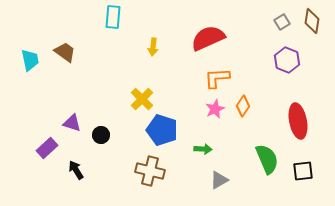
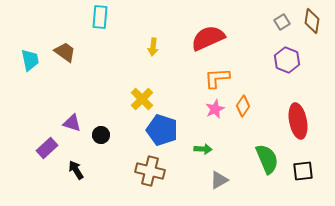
cyan rectangle: moved 13 px left
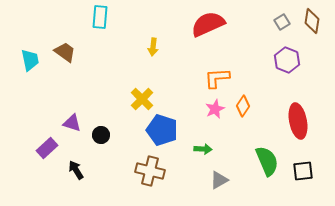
red semicircle: moved 14 px up
green semicircle: moved 2 px down
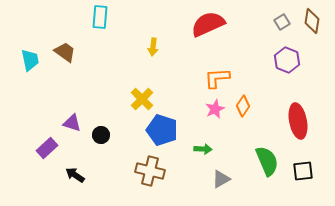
black arrow: moved 1 px left, 5 px down; rotated 24 degrees counterclockwise
gray triangle: moved 2 px right, 1 px up
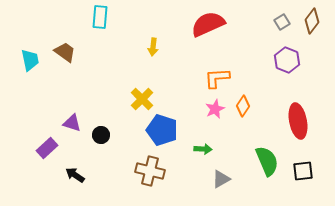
brown diamond: rotated 30 degrees clockwise
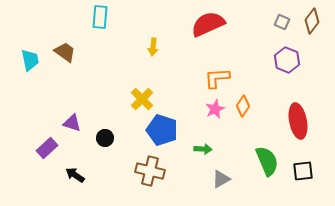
gray square: rotated 35 degrees counterclockwise
black circle: moved 4 px right, 3 px down
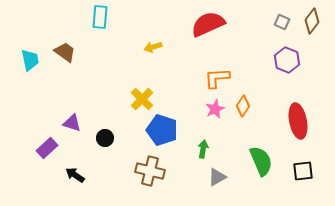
yellow arrow: rotated 66 degrees clockwise
green arrow: rotated 84 degrees counterclockwise
green semicircle: moved 6 px left
gray triangle: moved 4 px left, 2 px up
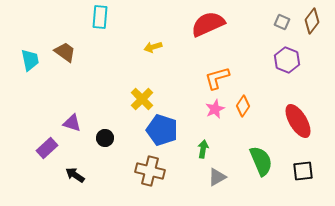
orange L-shape: rotated 12 degrees counterclockwise
red ellipse: rotated 20 degrees counterclockwise
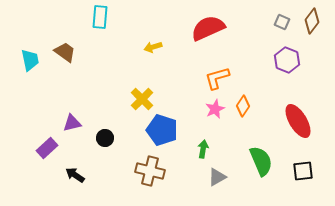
red semicircle: moved 4 px down
purple triangle: rotated 30 degrees counterclockwise
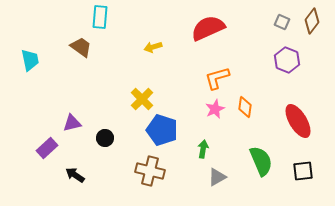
brown trapezoid: moved 16 px right, 5 px up
orange diamond: moved 2 px right, 1 px down; rotated 25 degrees counterclockwise
